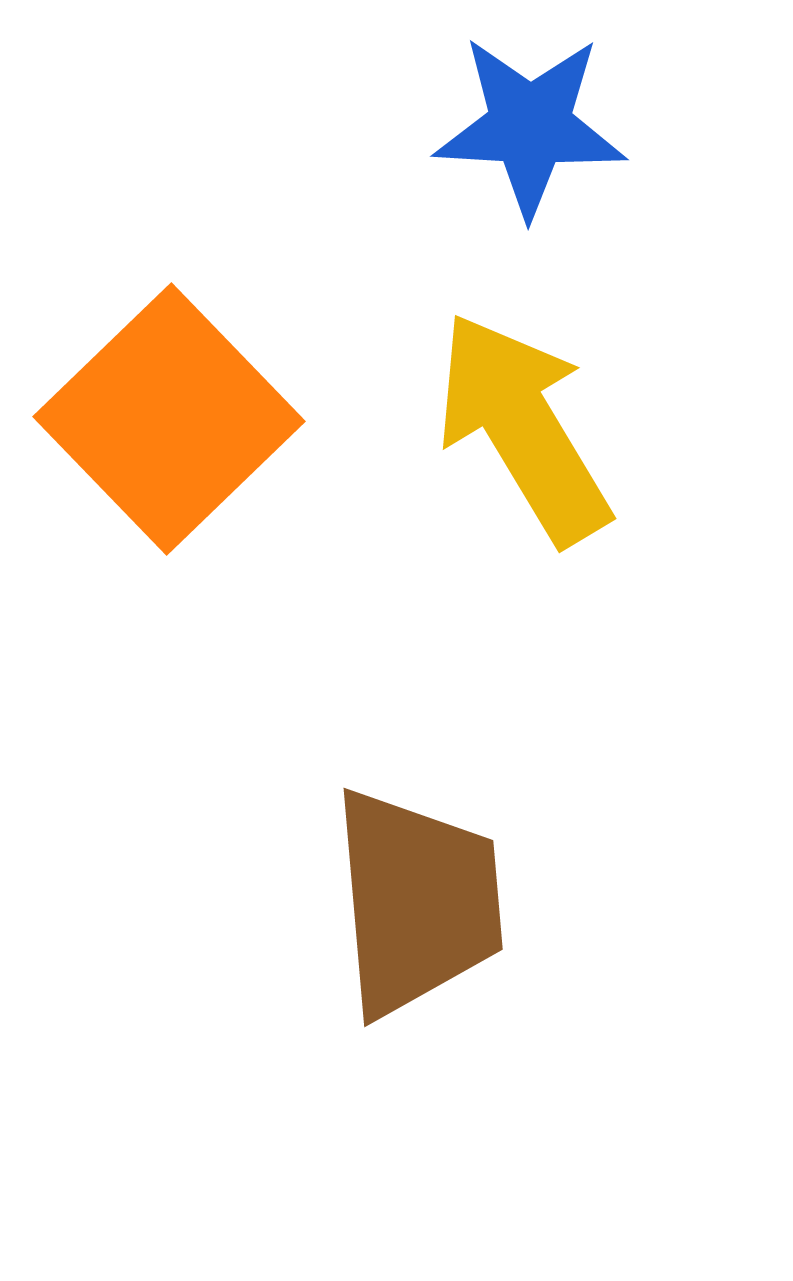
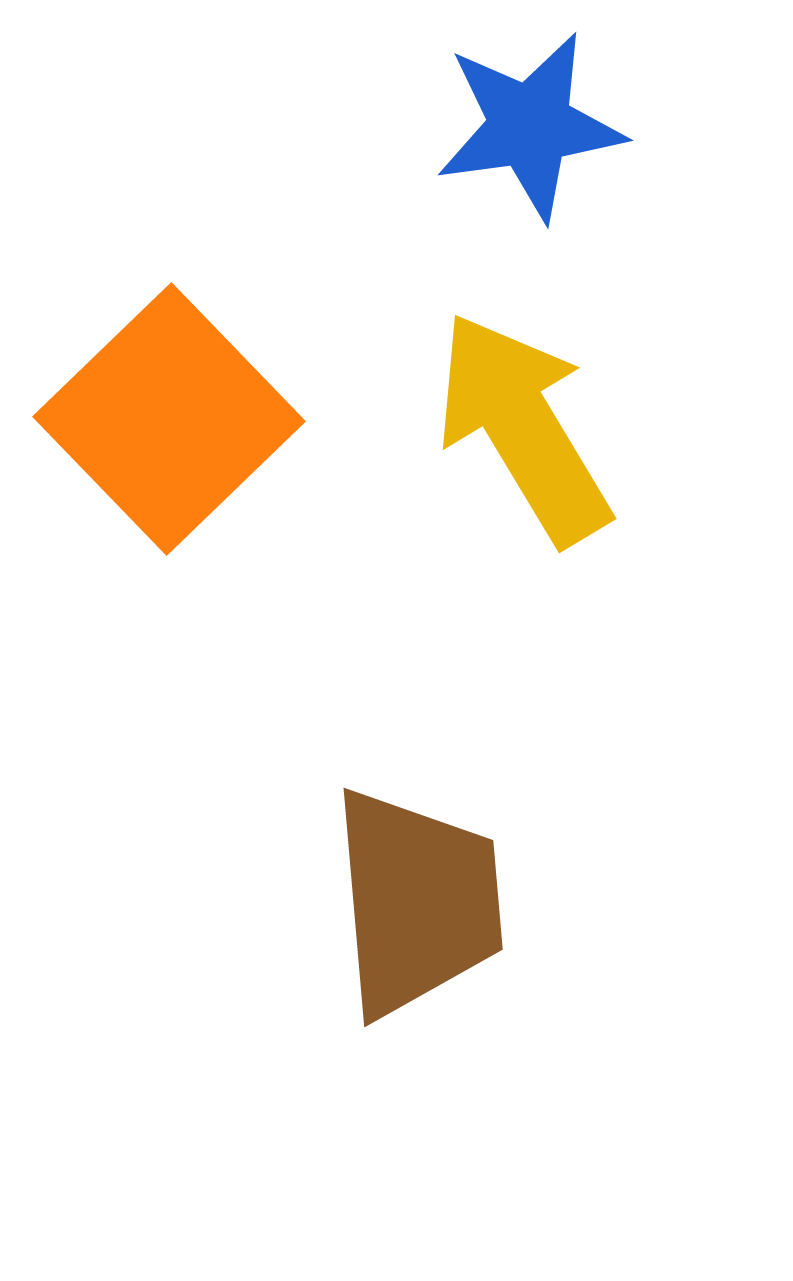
blue star: rotated 11 degrees counterclockwise
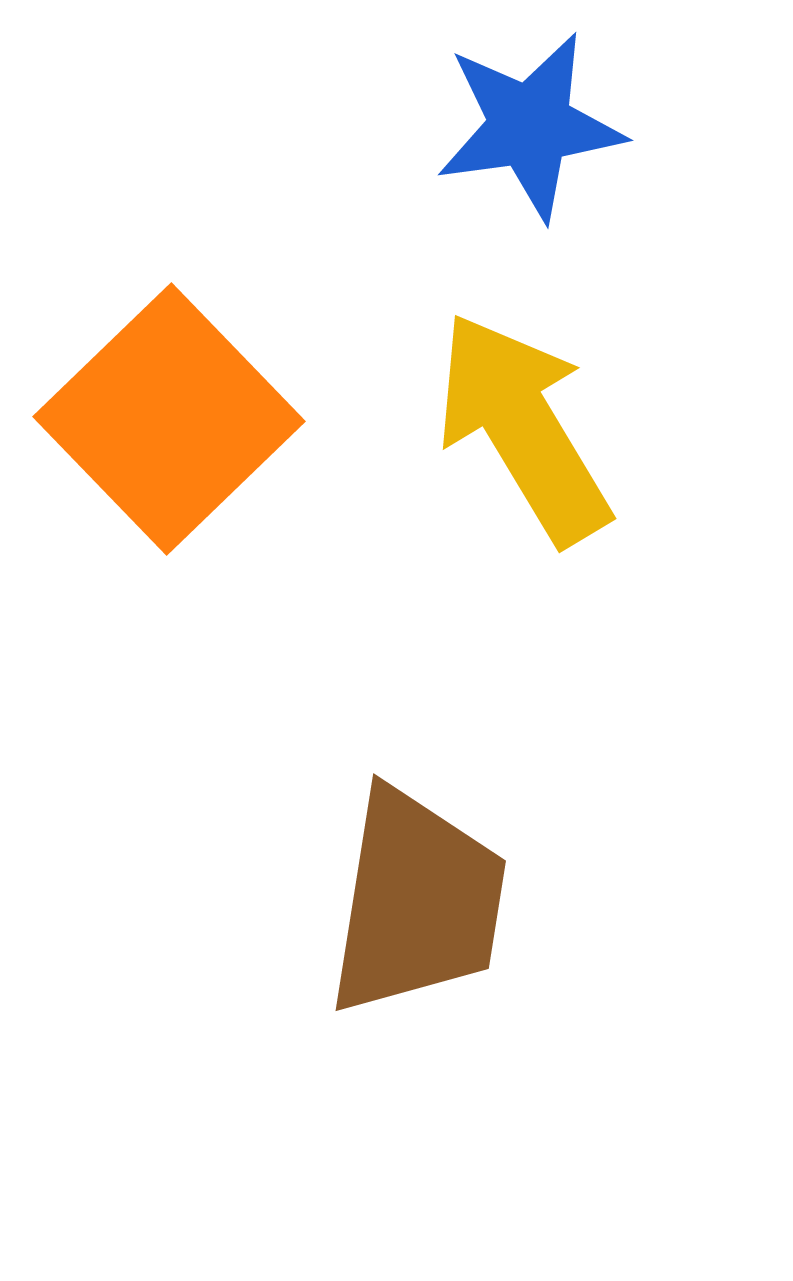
brown trapezoid: rotated 14 degrees clockwise
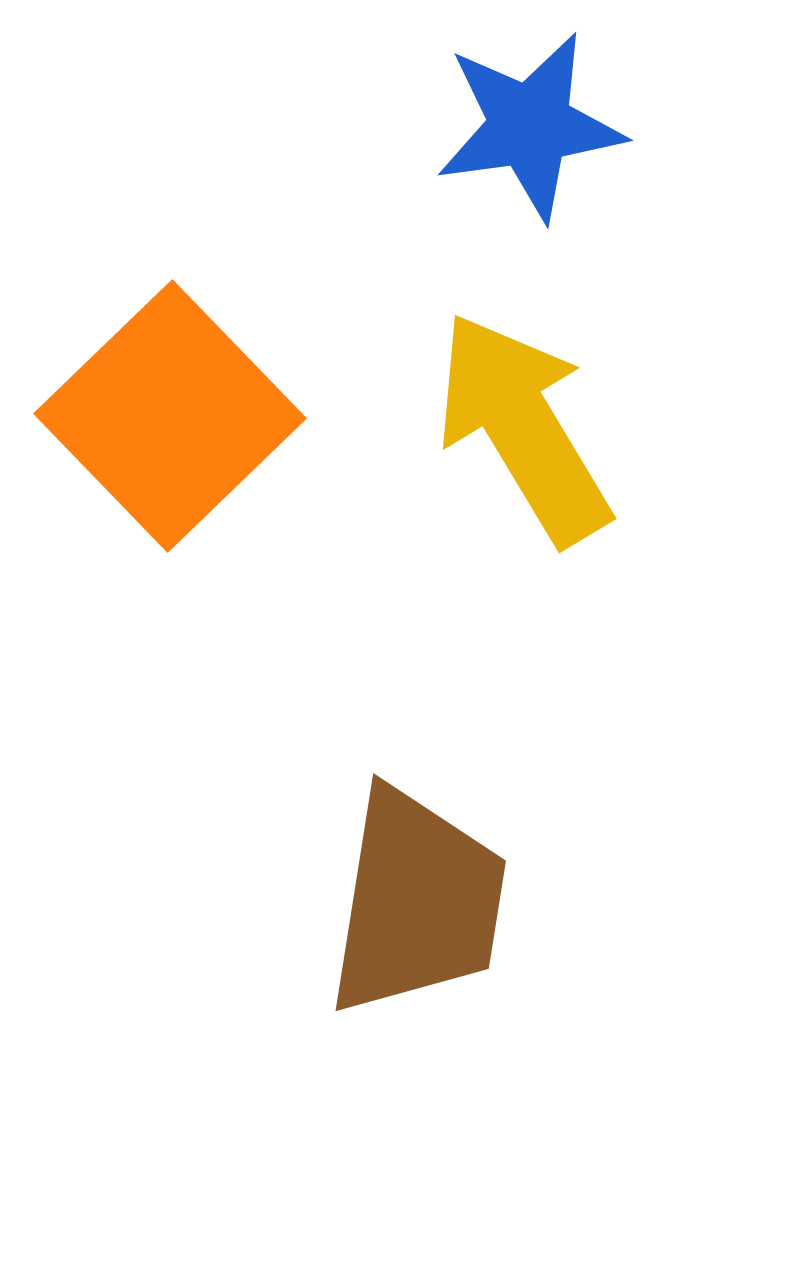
orange square: moved 1 px right, 3 px up
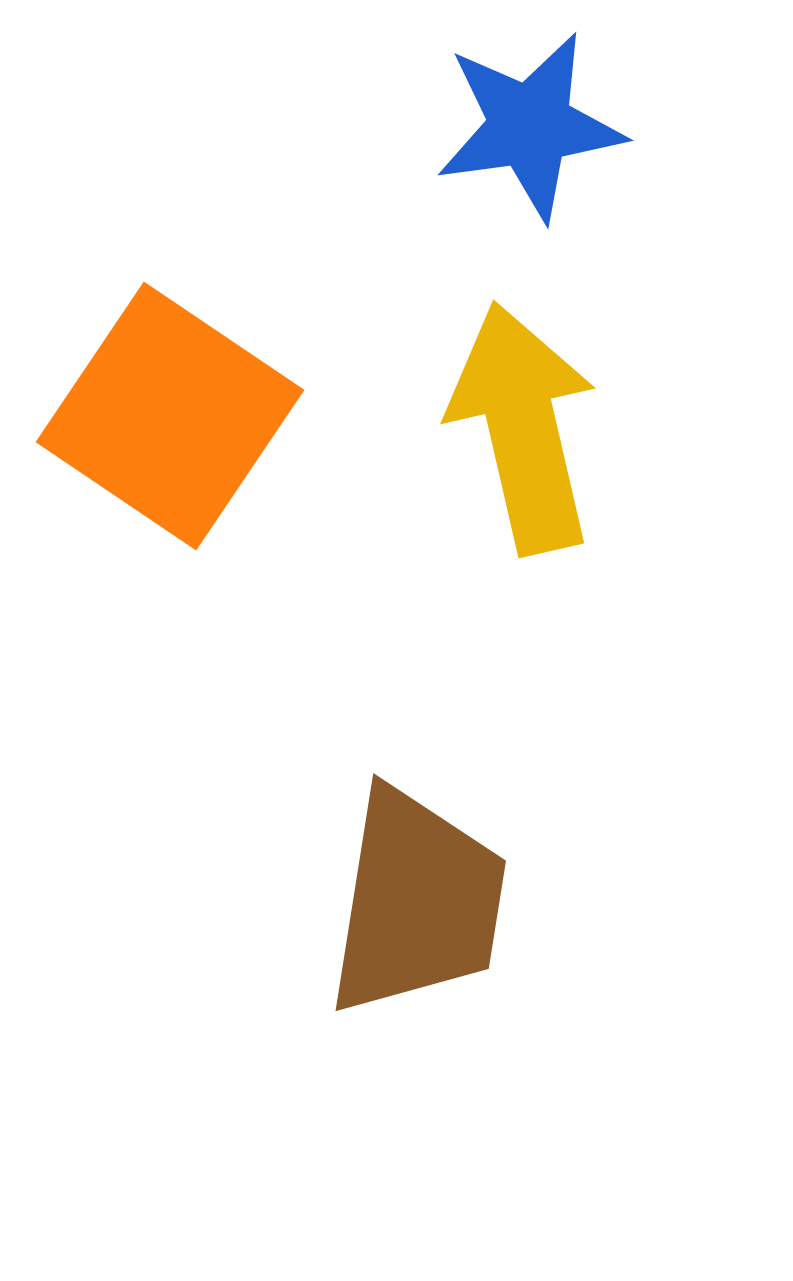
orange square: rotated 12 degrees counterclockwise
yellow arrow: rotated 18 degrees clockwise
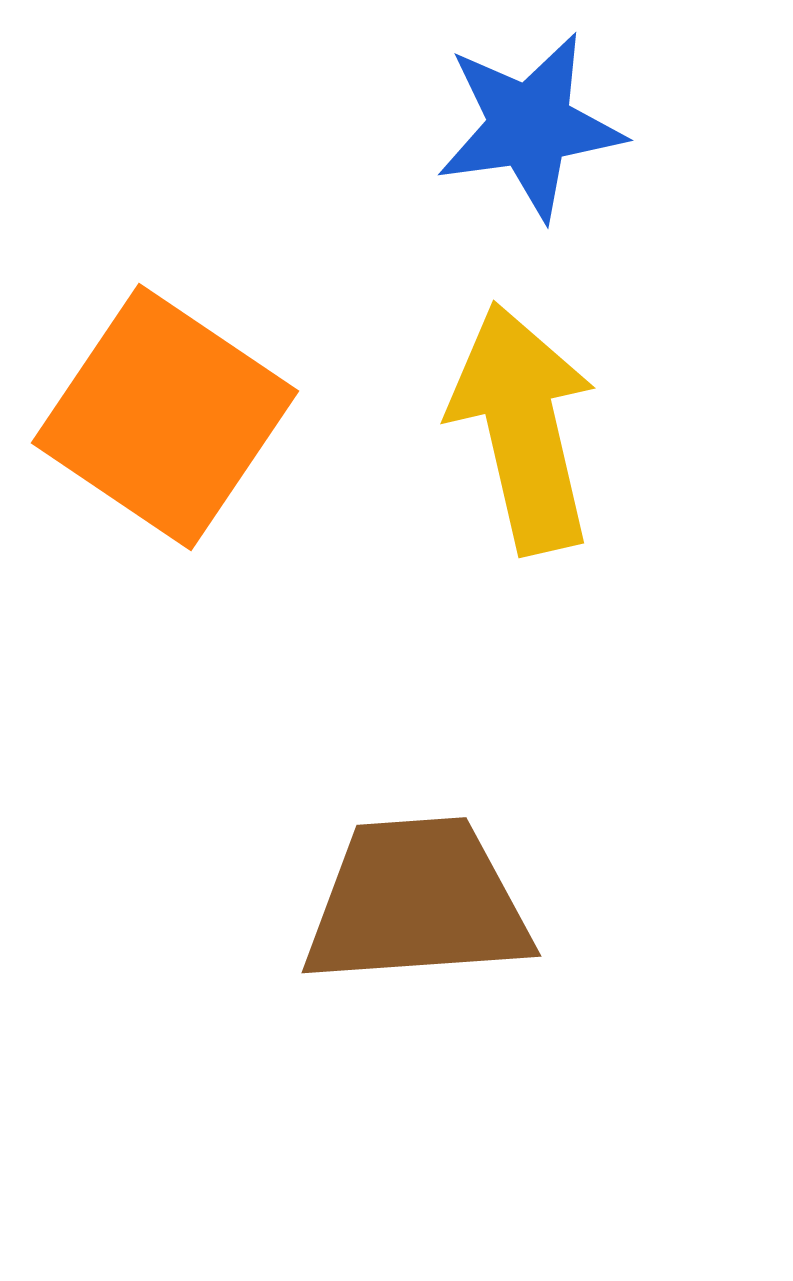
orange square: moved 5 px left, 1 px down
brown trapezoid: rotated 103 degrees counterclockwise
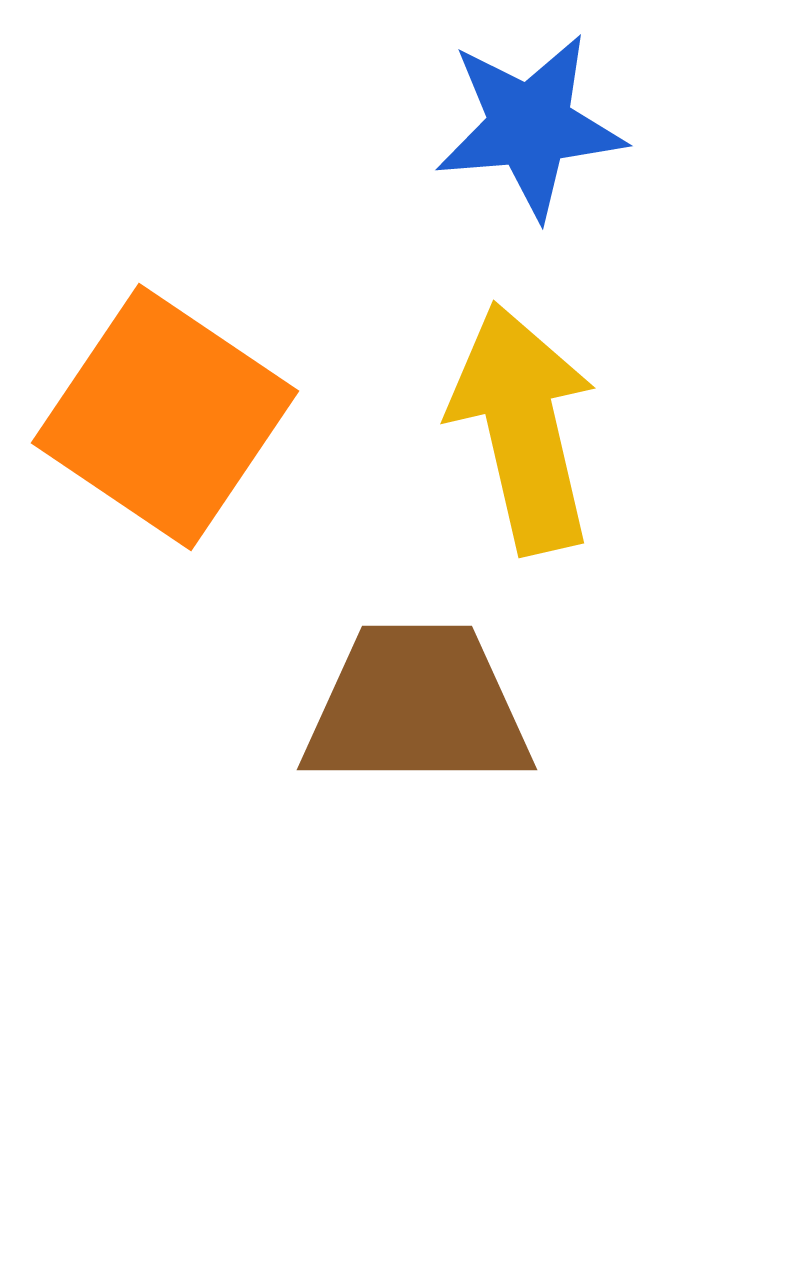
blue star: rotated 3 degrees clockwise
brown trapezoid: moved 195 px up; rotated 4 degrees clockwise
